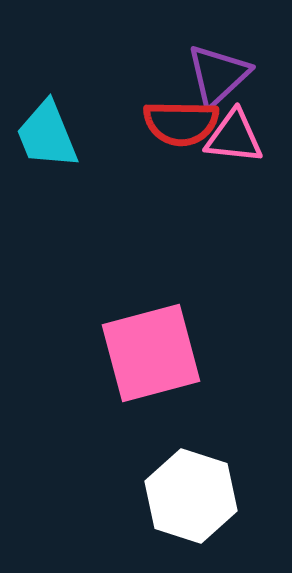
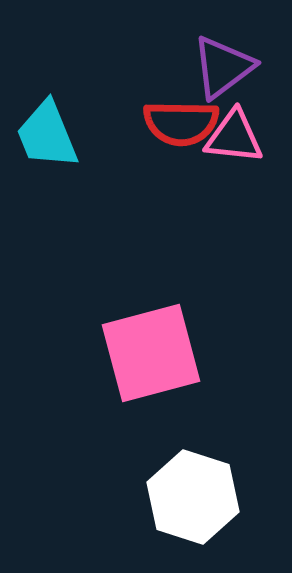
purple triangle: moved 5 px right, 8 px up; rotated 6 degrees clockwise
white hexagon: moved 2 px right, 1 px down
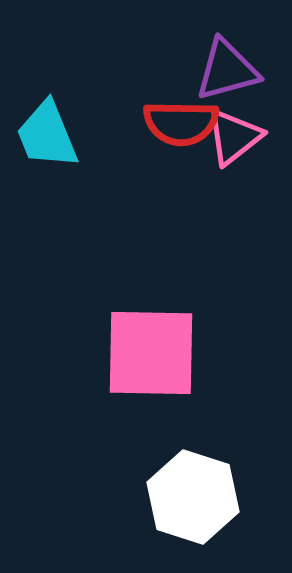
purple triangle: moved 4 px right, 3 px down; rotated 22 degrees clockwise
pink triangle: rotated 44 degrees counterclockwise
pink square: rotated 16 degrees clockwise
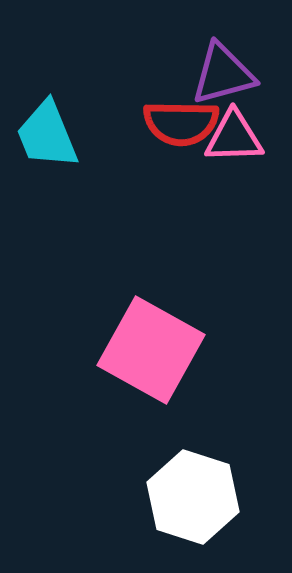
purple triangle: moved 4 px left, 4 px down
pink triangle: rotated 36 degrees clockwise
pink square: moved 3 px up; rotated 28 degrees clockwise
